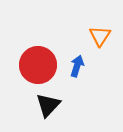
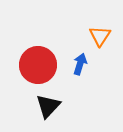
blue arrow: moved 3 px right, 2 px up
black triangle: moved 1 px down
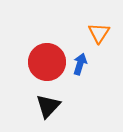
orange triangle: moved 1 px left, 3 px up
red circle: moved 9 px right, 3 px up
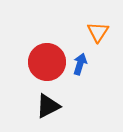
orange triangle: moved 1 px left, 1 px up
black triangle: rotated 20 degrees clockwise
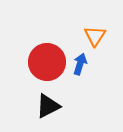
orange triangle: moved 3 px left, 4 px down
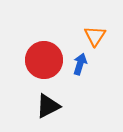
red circle: moved 3 px left, 2 px up
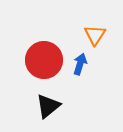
orange triangle: moved 1 px up
black triangle: rotated 12 degrees counterclockwise
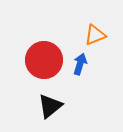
orange triangle: rotated 35 degrees clockwise
black triangle: moved 2 px right
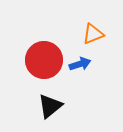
orange triangle: moved 2 px left, 1 px up
blue arrow: rotated 55 degrees clockwise
